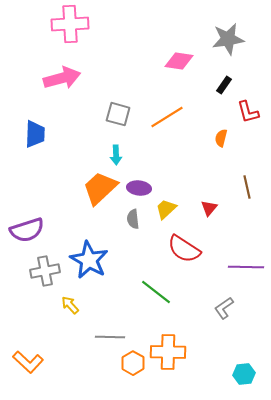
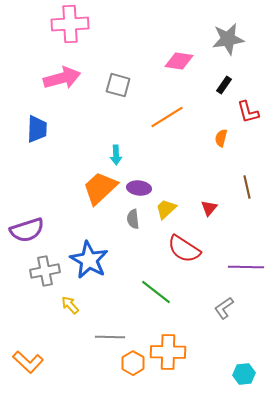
gray square: moved 29 px up
blue trapezoid: moved 2 px right, 5 px up
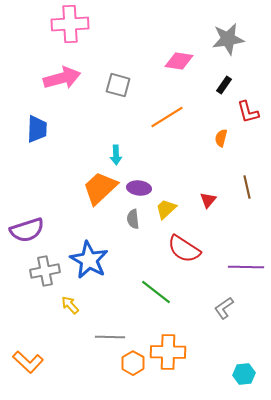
red triangle: moved 1 px left, 8 px up
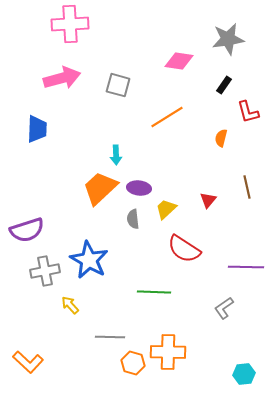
green line: moved 2 px left; rotated 36 degrees counterclockwise
orange hexagon: rotated 15 degrees counterclockwise
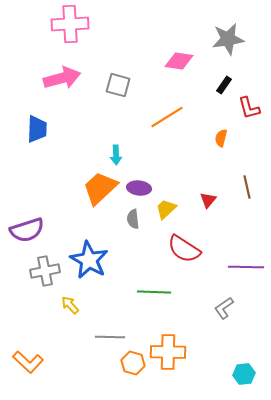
red L-shape: moved 1 px right, 4 px up
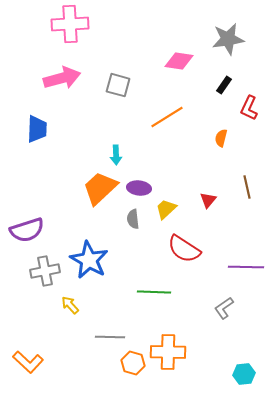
red L-shape: rotated 40 degrees clockwise
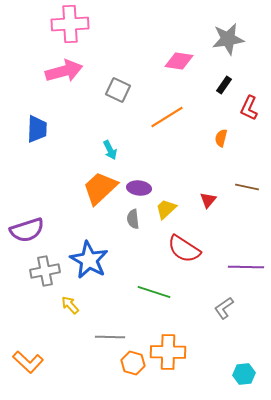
pink arrow: moved 2 px right, 7 px up
gray square: moved 5 px down; rotated 10 degrees clockwise
cyan arrow: moved 6 px left, 5 px up; rotated 24 degrees counterclockwise
brown line: rotated 65 degrees counterclockwise
green line: rotated 16 degrees clockwise
